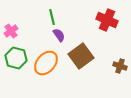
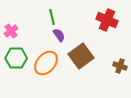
green hexagon: rotated 15 degrees counterclockwise
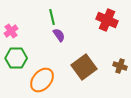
brown square: moved 3 px right, 11 px down
orange ellipse: moved 4 px left, 17 px down
